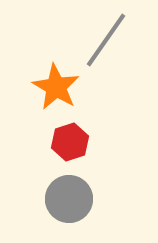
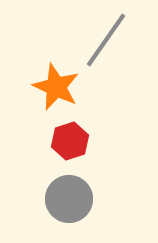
orange star: rotated 6 degrees counterclockwise
red hexagon: moved 1 px up
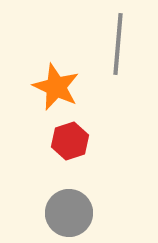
gray line: moved 12 px right, 4 px down; rotated 30 degrees counterclockwise
gray circle: moved 14 px down
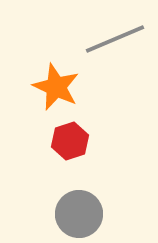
gray line: moved 3 px left, 5 px up; rotated 62 degrees clockwise
gray circle: moved 10 px right, 1 px down
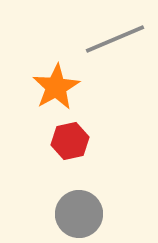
orange star: rotated 18 degrees clockwise
red hexagon: rotated 6 degrees clockwise
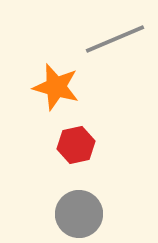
orange star: rotated 27 degrees counterclockwise
red hexagon: moved 6 px right, 4 px down
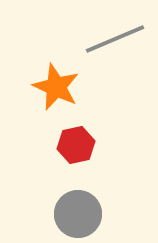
orange star: rotated 9 degrees clockwise
gray circle: moved 1 px left
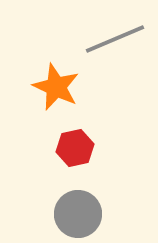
red hexagon: moved 1 px left, 3 px down
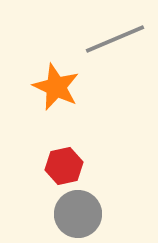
red hexagon: moved 11 px left, 18 px down
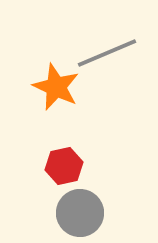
gray line: moved 8 px left, 14 px down
gray circle: moved 2 px right, 1 px up
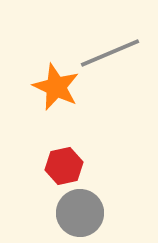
gray line: moved 3 px right
